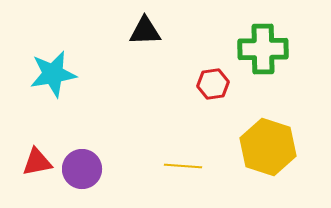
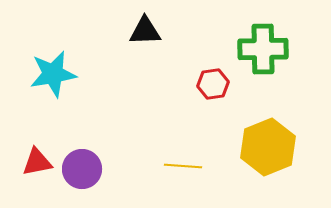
yellow hexagon: rotated 20 degrees clockwise
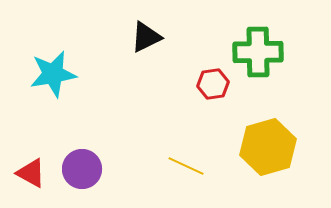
black triangle: moved 1 px right, 6 px down; rotated 24 degrees counterclockwise
green cross: moved 5 px left, 3 px down
yellow hexagon: rotated 6 degrees clockwise
red triangle: moved 6 px left, 11 px down; rotated 40 degrees clockwise
yellow line: moved 3 px right; rotated 21 degrees clockwise
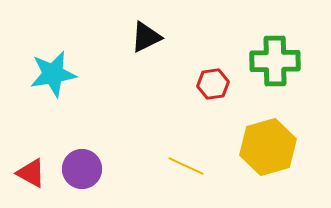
green cross: moved 17 px right, 9 px down
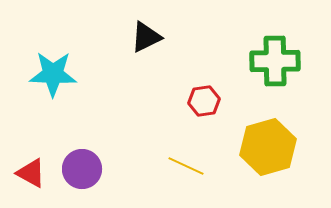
cyan star: rotated 12 degrees clockwise
red hexagon: moved 9 px left, 17 px down
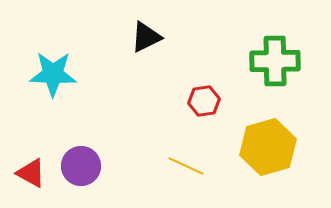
purple circle: moved 1 px left, 3 px up
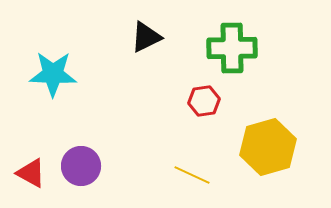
green cross: moved 43 px left, 13 px up
yellow line: moved 6 px right, 9 px down
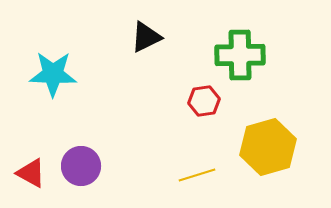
green cross: moved 8 px right, 7 px down
yellow line: moved 5 px right; rotated 42 degrees counterclockwise
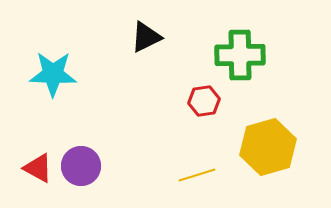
red triangle: moved 7 px right, 5 px up
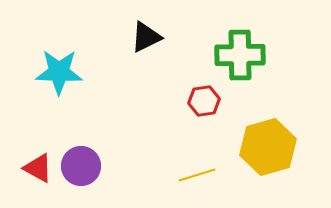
cyan star: moved 6 px right, 2 px up
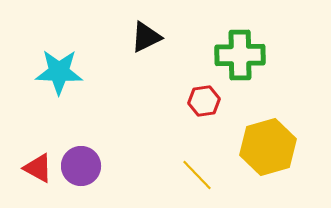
yellow line: rotated 63 degrees clockwise
